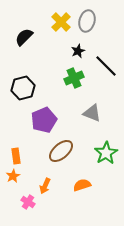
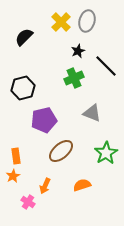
purple pentagon: rotated 10 degrees clockwise
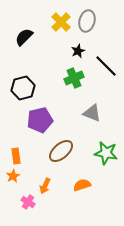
purple pentagon: moved 4 px left
green star: rotated 30 degrees counterclockwise
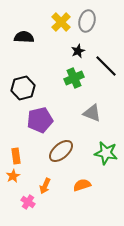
black semicircle: rotated 48 degrees clockwise
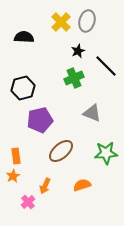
green star: rotated 15 degrees counterclockwise
pink cross: rotated 16 degrees clockwise
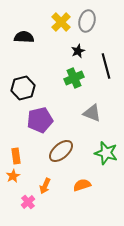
black line: rotated 30 degrees clockwise
green star: rotated 20 degrees clockwise
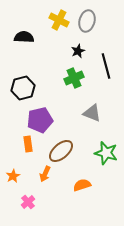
yellow cross: moved 2 px left, 2 px up; rotated 18 degrees counterclockwise
orange rectangle: moved 12 px right, 12 px up
orange arrow: moved 12 px up
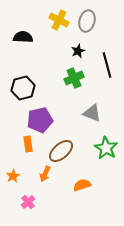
black semicircle: moved 1 px left
black line: moved 1 px right, 1 px up
green star: moved 5 px up; rotated 15 degrees clockwise
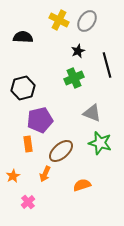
gray ellipse: rotated 20 degrees clockwise
green star: moved 6 px left, 5 px up; rotated 15 degrees counterclockwise
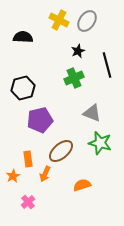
orange rectangle: moved 15 px down
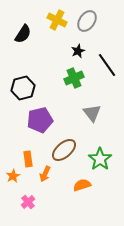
yellow cross: moved 2 px left
black semicircle: moved 3 px up; rotated 120 degrees clockwise
black line: rotated 20 degrees counterclockwise
gray triangle: rotated 30 degrees clockwise
green star: moved 16 px down; rotated 20 degrees clockwise
brown ellipse: moved 3 px right, 1 px up
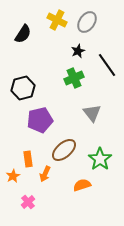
gray ellipse: moved 1 px down
